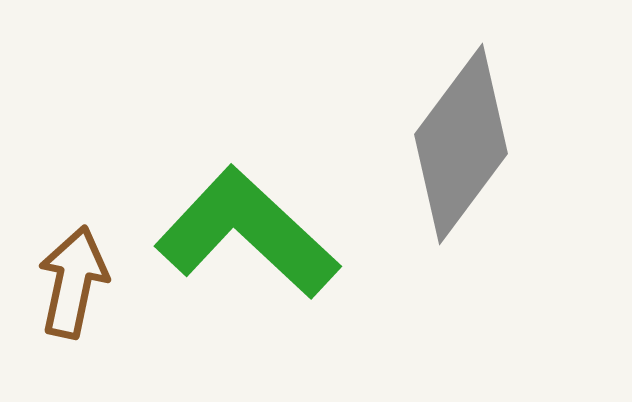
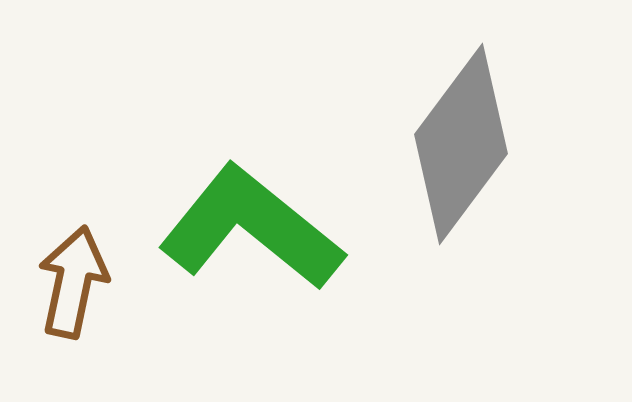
green L-shape: moved 4 px right, 5 px up; rotated 4 degrees counterclockwise
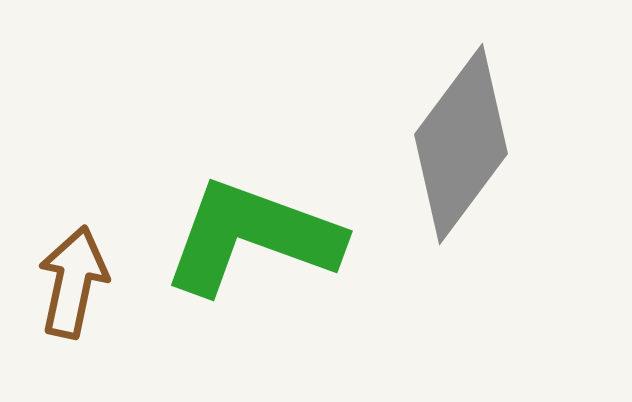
green L-shape: moved 1 px right, 9 px down; rotated 19 degrees counterclockwise
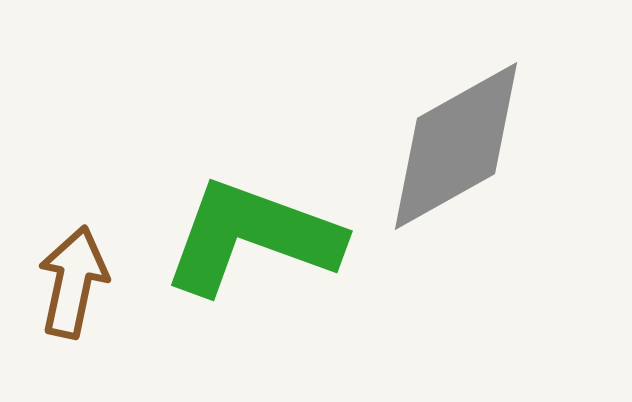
gray diamond: moved 5 px left, 2 px down; rotated 24 degrees clockwise
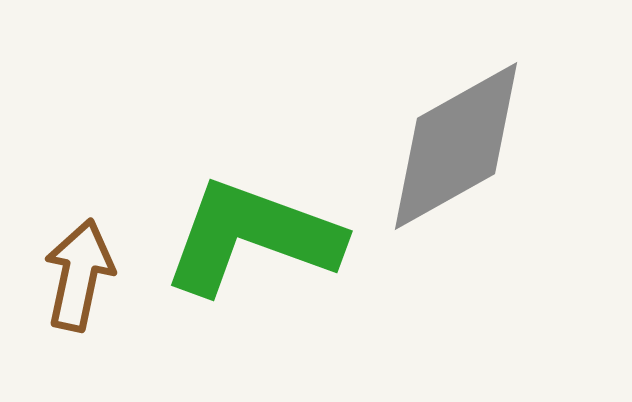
brown arrow: moved 6 px right, 7 px up
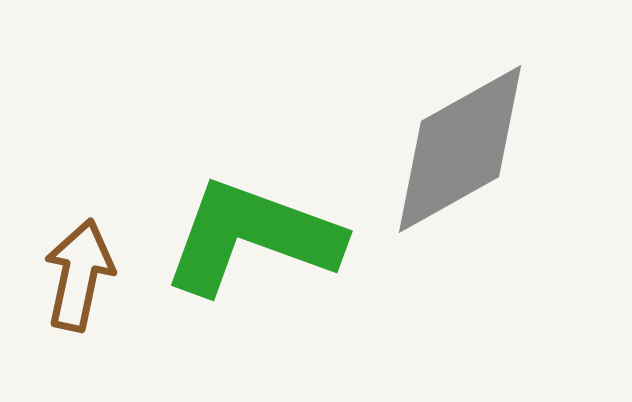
gray diamond: moved 4 px right, 3 px down
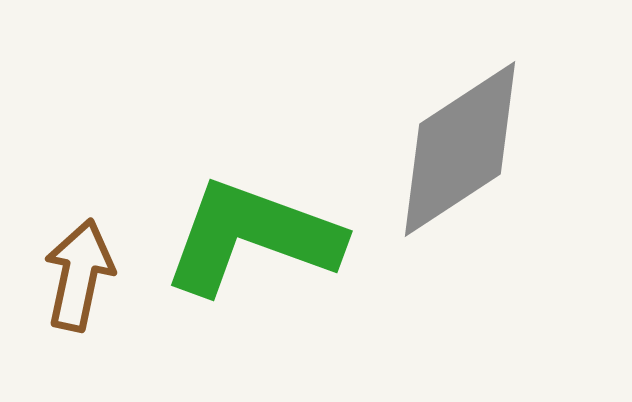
gray diamond: rotated 4 degrees counterclockwise
